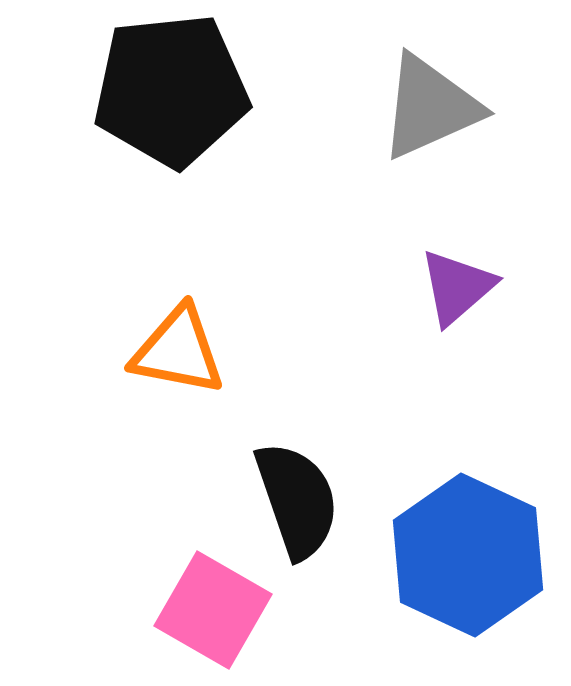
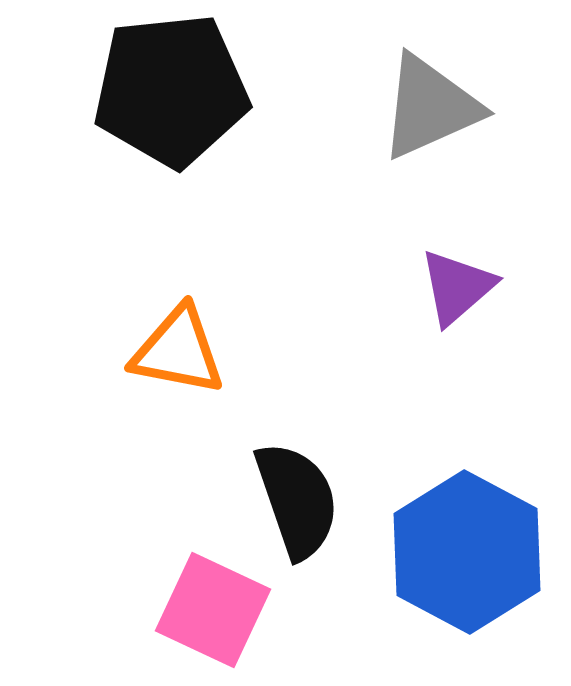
blue hexagon: moved 1 px left, 3 px up; rotated 3 degrees clockwise
pink square: rotated 5 degrees counterclockwise
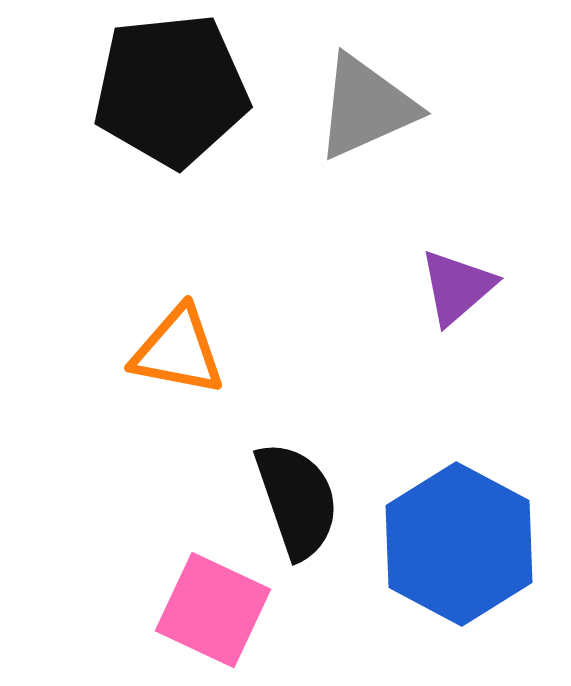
gray triangle: moved 64 px left
blue hexagon: moved 8 px left, 8 px up
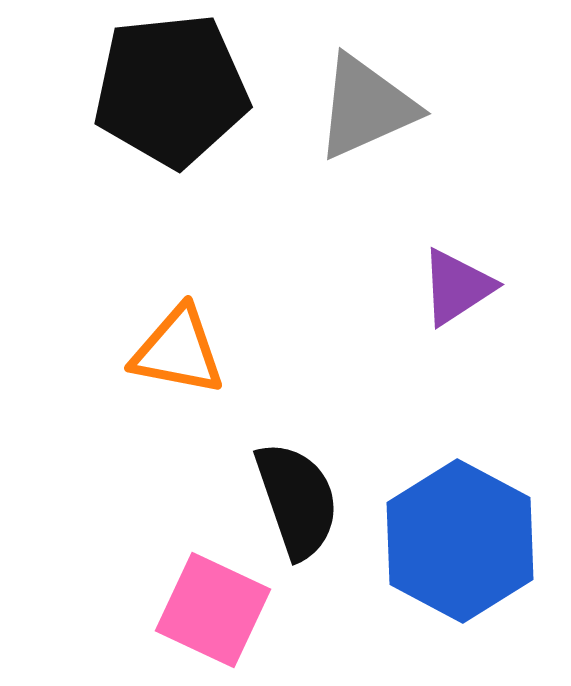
purple triangle: rotated 8 degrees clockwise
blue hexagon: moved 1 px right, 3 px up
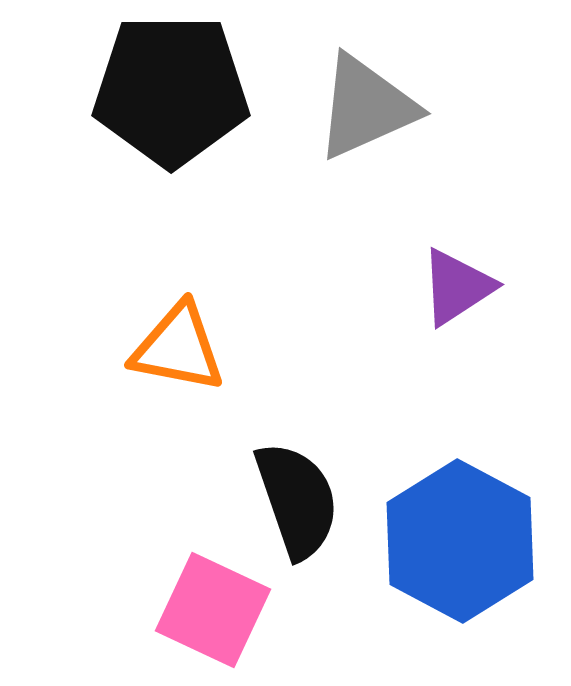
black pentagon: rotated 6 degrees clockwise
orange triangle: moved 3 px up
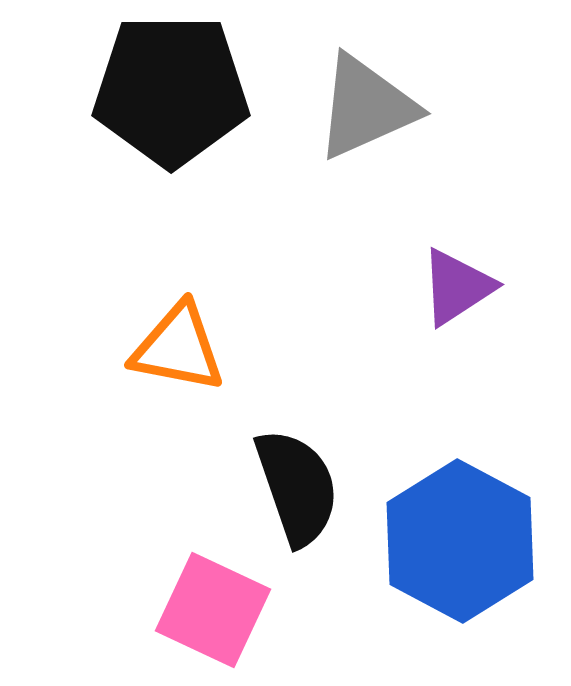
black semicircle: moved 13 px up
